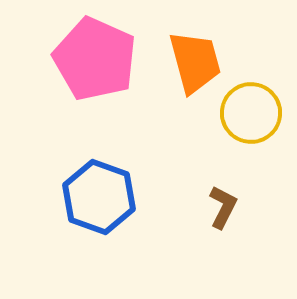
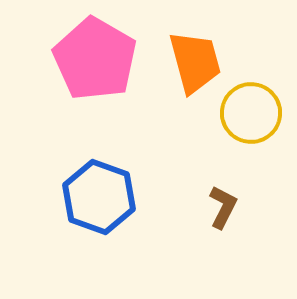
pink pentagon: rotated 6 degrees clockwise
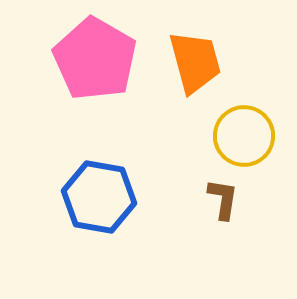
yellow circle: moved 7 px left, 23 px down
blue hexagon: rotated 10 degrees counterclockwise
brown L-shape: moved 8 px up; rotated 18 degrees counterclockwise
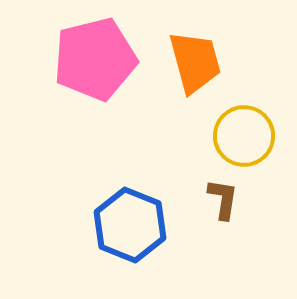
pink pentagon: rotated 28 degrees clockwise
blue hexagon: moved 31 px right, 28 px down; rotated 12 degrees clockwise
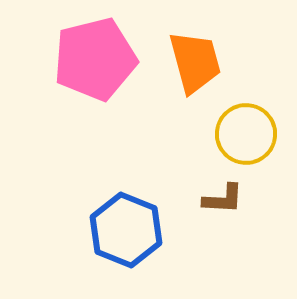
yellow circle: moved 2 px right, 2 px up
brown L-shape: rotated 84 degrees clockwise
blue hexagon: moved 4 px left, 5 px down
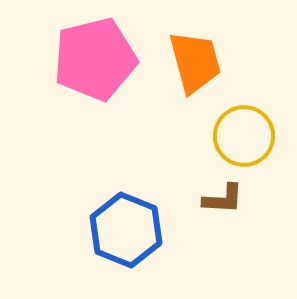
yellow circle: moved 2 px left, 2 px down
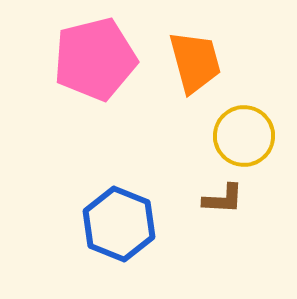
blue hexagon: moved 7 px left, 6 px up
